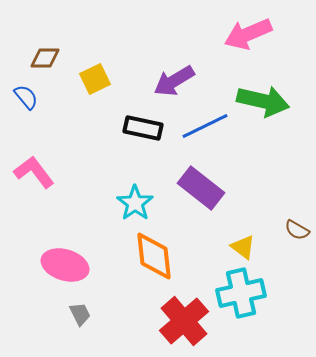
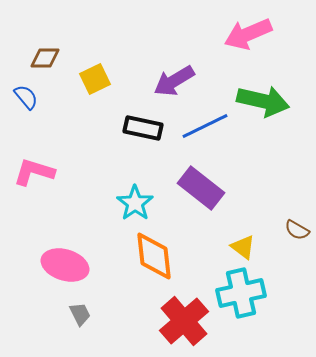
pink L-shape: rotated 36 degrees counterclockwise
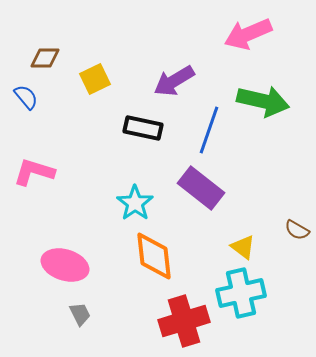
blue line: moved 4 px right, 4 px down; rotated 45 degrees counterclockwise
red cross: rotated 24 degrees clockwise
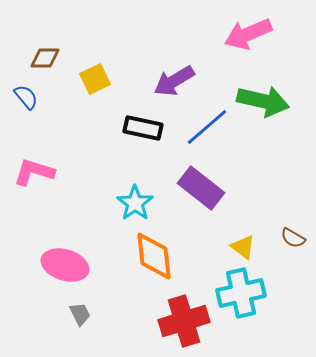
blue line: moved 2 px left, 3 px up; rotated 30 degrees clockwise
brown semicircle: moved 4 px left, 8 px down
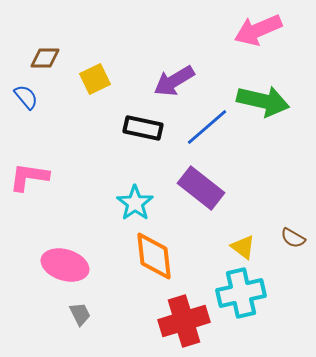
pink arrow: moved 10 px right, 4 px up
pink L-shape: moved 5 px left, 5 px down; rotated 9 degrees counterclockwise
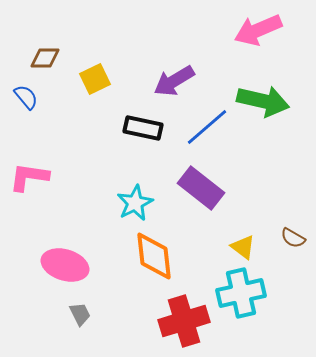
cyan star: rotated 9 degrees clockwise
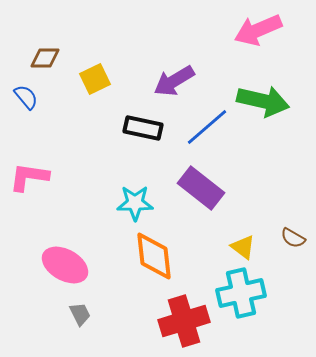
cyan star: rotated 27 degrees clockwise
pink ellipse: rotated 12 degrees clockwise
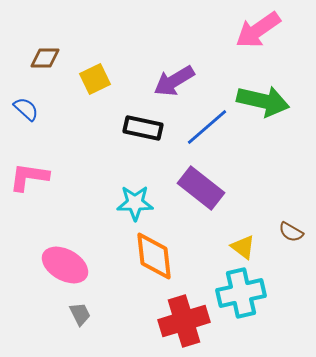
pink arrow: rotated 12 degrees counterclockwise
blue semicircle: moved 12 px down; rotated 8 degrees counterclockwise
brown semicircle: moved 2 px left, 6 px up
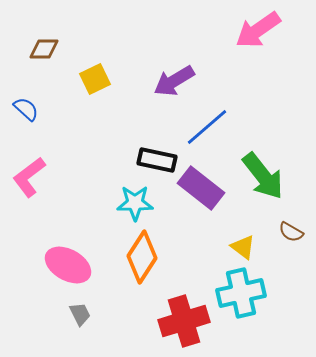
brown diamond: moved 1 px left, 9 px up
green arrow: moved 75 px down; rotated 39 degrees clockwise
black rectangle: moved 14 px right, 32 px down
pink L-shape: rotated 45 degrees counterclockwise
orange diamond: moved 12 px left, 1 px down; rotated 39 degrees clockwise
pink ellipse: moved 3 px right
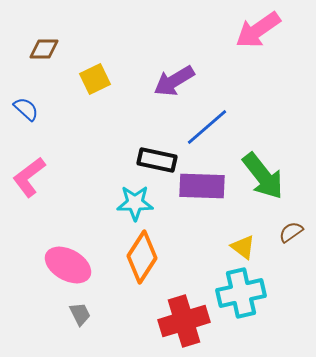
purple rectangle: moved 1 px right, 2 px up; rotated 36 degrees counterclockwise
brown semicircle: rotated 115 degrees clockwise
